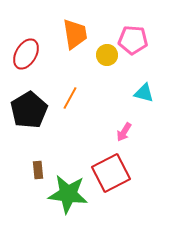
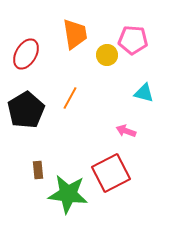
black pentagon: moved 3 px left
pink arrow: moved 2 px right, 1 px up; rotated 78 degrees clockwise
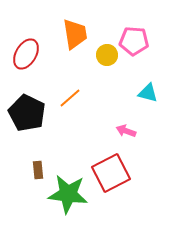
pink pentagon: moved 1 px right, 1 px down
cyan triangle: moved 4 px right
orange line: rotated 20 degrees clockwise
black pentagon: moved 1 px right, 3 px down; rotated 15 degrees counterclockwise
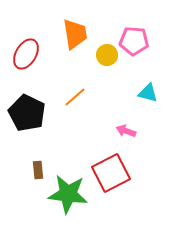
orange line: moved 5 px right, 1 px up
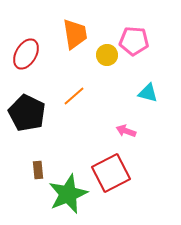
orange line: moved 1 px left, 1 px up
green star: rotated 30 degrees counterclockwise
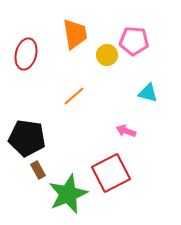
red ellipse: rotated 16 degrees counterclockwise
black pentagon: moved 25 px down; rotated 18 degrees counterclockwise
brown rectangle: rotated 24 degrees counterclockwise
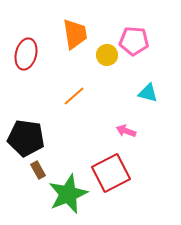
black pentagon: moved 1 px left
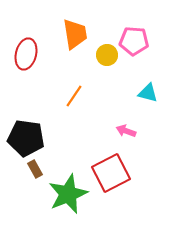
orange line: rotated 15 degrees counterclockwise
brown rectangle: moved 3 px left, 1 px up
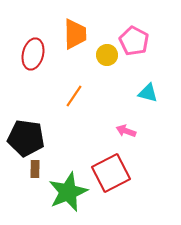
orange trapezoid: rotated 8 degrees clockwise
pink pentagon: rotated 24 degrees clockwise
red ellipse: moved 7 px right
brown rectangle: rotated 30 degrees clockwise
green star: moved 2 px up
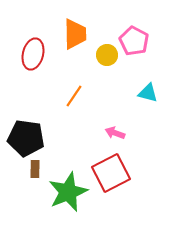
pink arrow: moved 11 px left, 2 px down
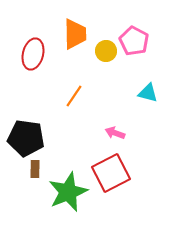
yellow circle: moved 1 px left, 4 px up
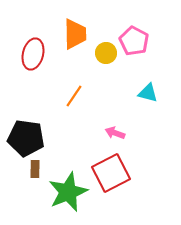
yellow circle: moved 2 px down
